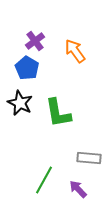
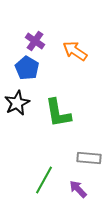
purple cross: rotated 18 degrees counterclockwise
orange arrow: rotated 20 degrees counterclockwise
black star: moved 3 px left; rotated 20 degrees clockwise
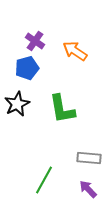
blue pentagon: rotated 25 degrees clockwise
black star: moved 1 px down
green L-shape: moved 4 px right, 4 px up
purple arrow: moved 10 px right
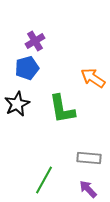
purple cross: rotated 24 degrees clockwise
orange arrow: moved 18 px right, 27 px down
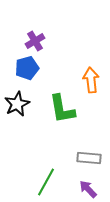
orange arrow: moved 2 px left, 2 px down; rotated 50 degrees clockwise
green line: moved 2 px right, 2 px down
